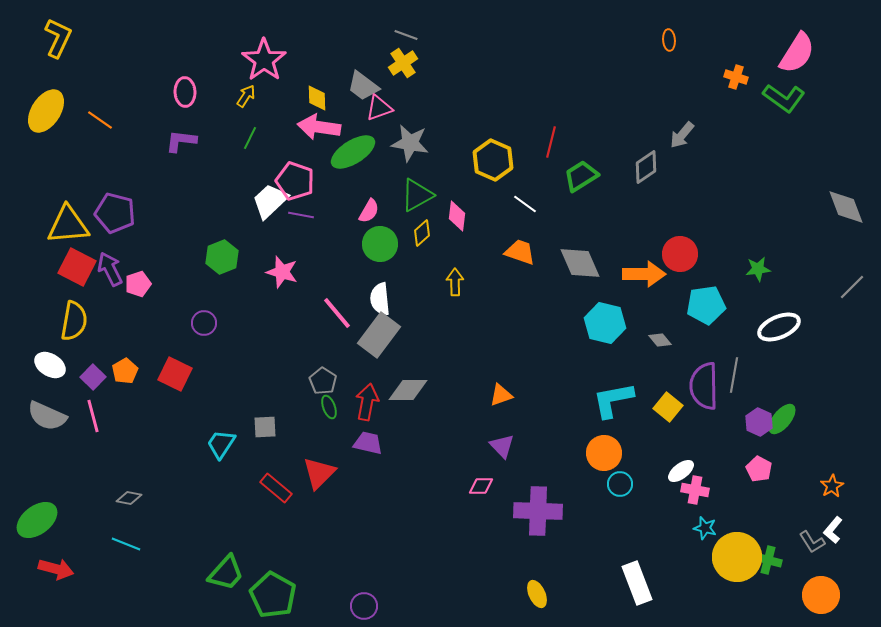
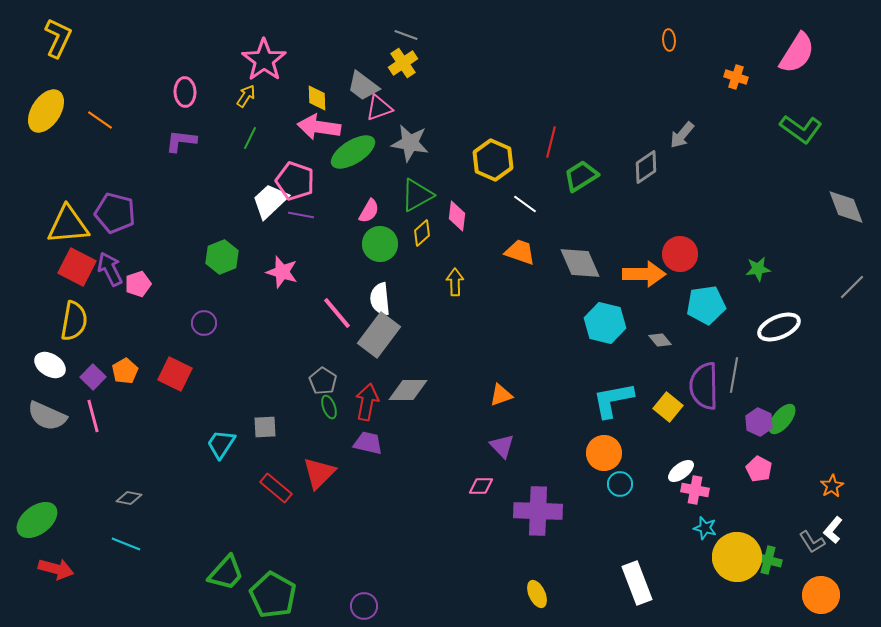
green L-shape at (784, 98): moved 17 px right, 31 px down
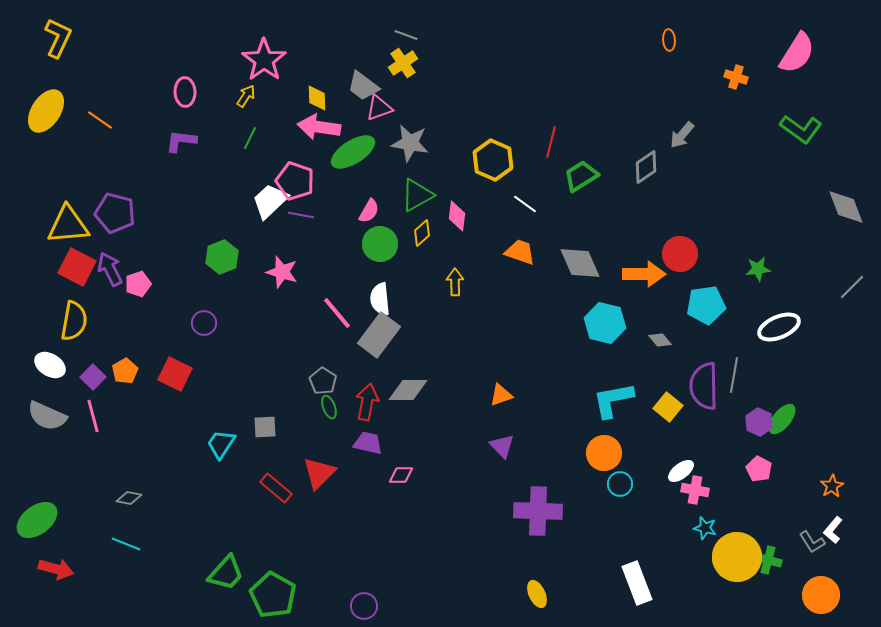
pink diamond at (481, 486): moved 80 px left, 11 px up
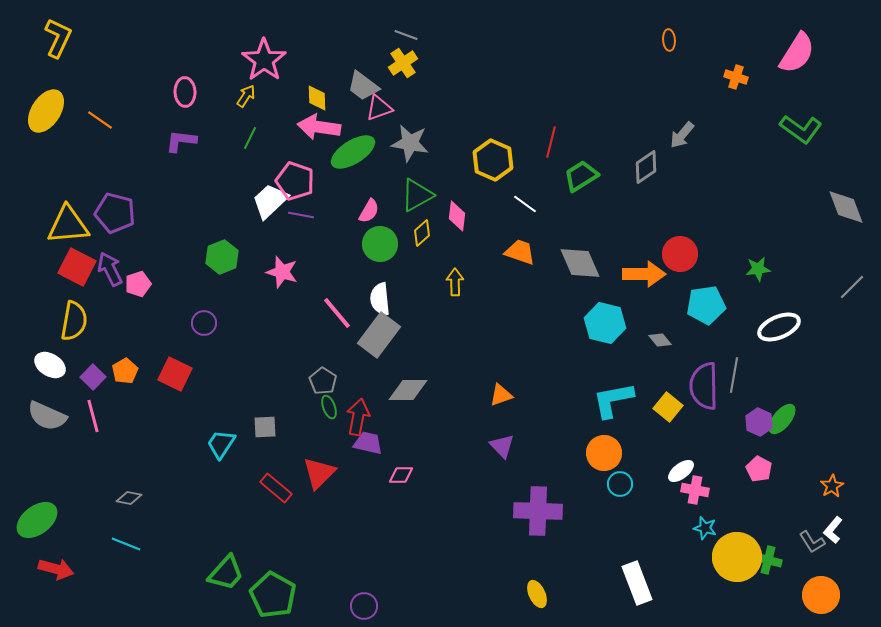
red arrow at (367, 402): moved 9 px left, 15 px down
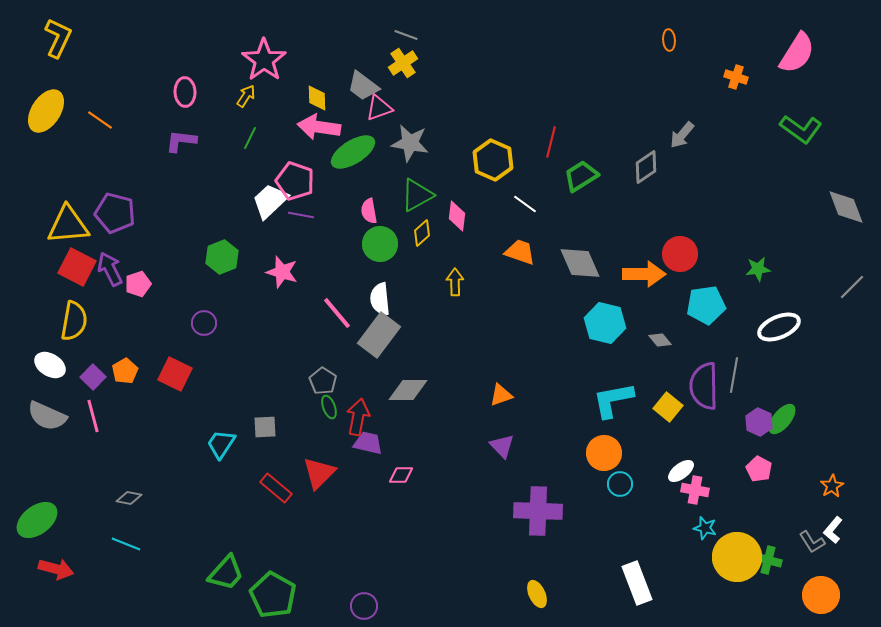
pink semicircle at (369, 211): rotated 140 degrees clockwise
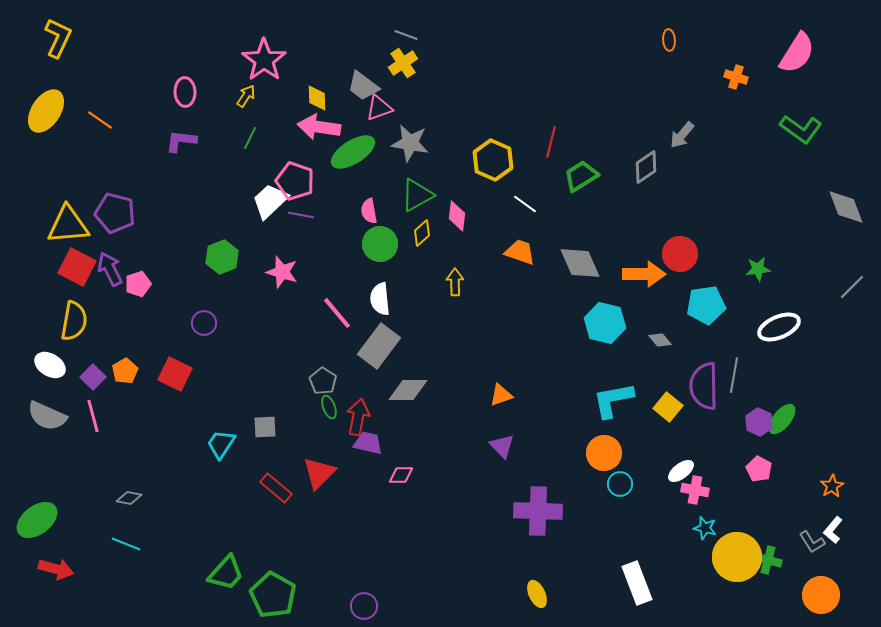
gray rectangle at (379, 335): moved 11 px down
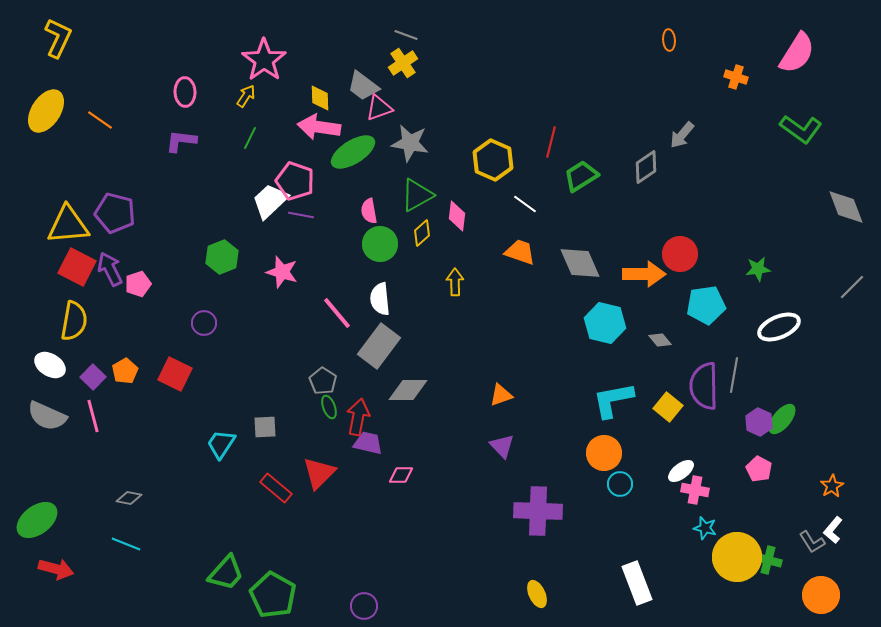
yellow diamond at (317, 98): moved 3 px right
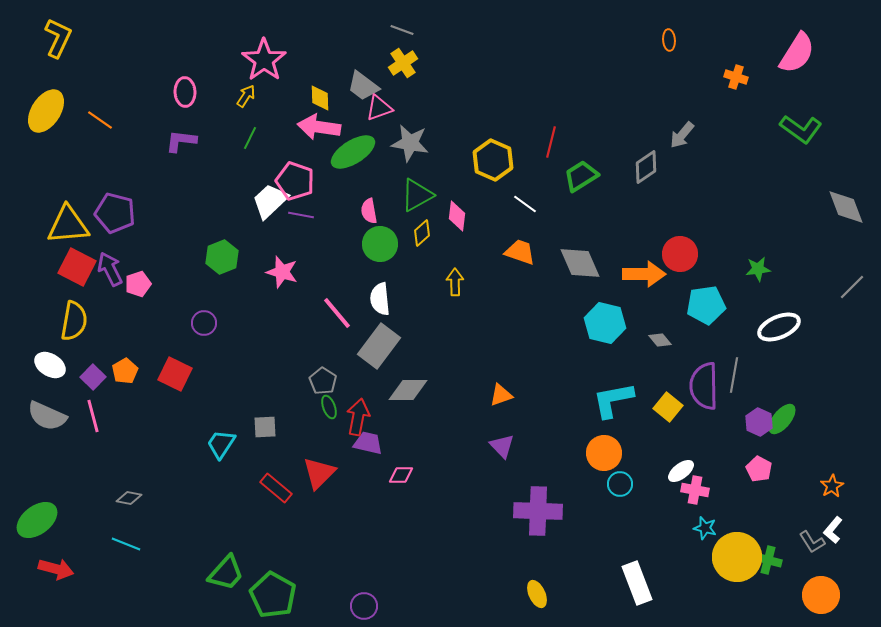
gray line at (406, 35): moved 4 px left, 5 px up
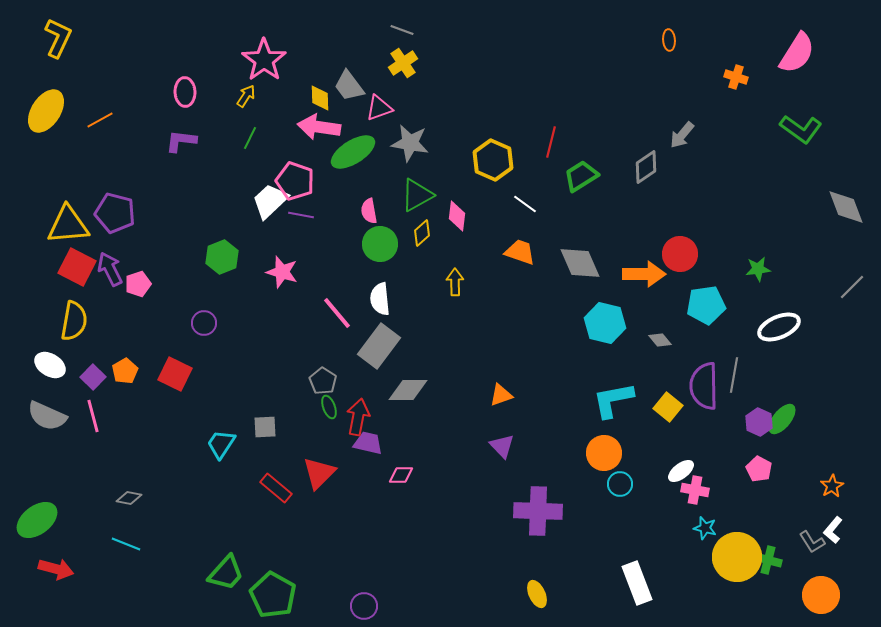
gray trapezoid at (363, 86): moved 14 px left; rotated 16 degrees clockwise
orange line at (100, 120): rotated 64 degrees counterclockwise
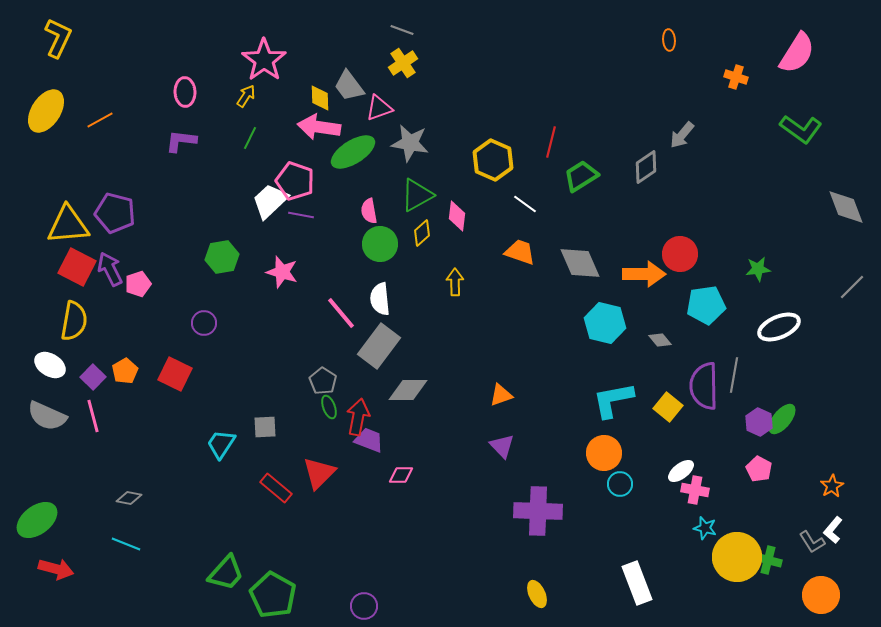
green hexagon at (222, 257): rotated 12 degrees clockwise
pink line at (337, 313): moved 4 px right
purple trapezoid at (368, 443): moved 1 px right, 3 px up; rotated 8 degrees clockwise
